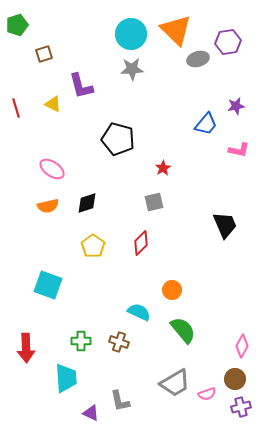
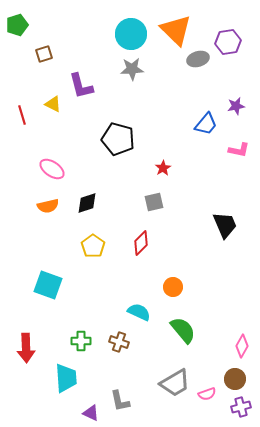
red line: moved 6 px right, 7 px down
orange circle: moved 1 px right, 3 px up
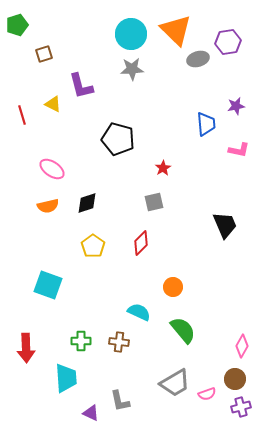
blue trapezoid: rotated 45 degrees counterclockwise
brown cross: rotated 12 degrees counterclockwise
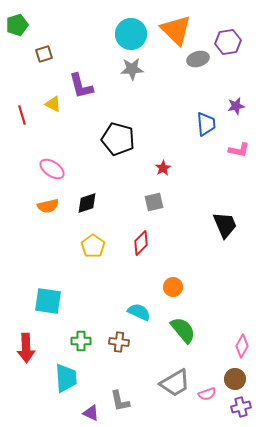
cyan square: moved 16 px down; rotated 12 degrees counterclockwise
